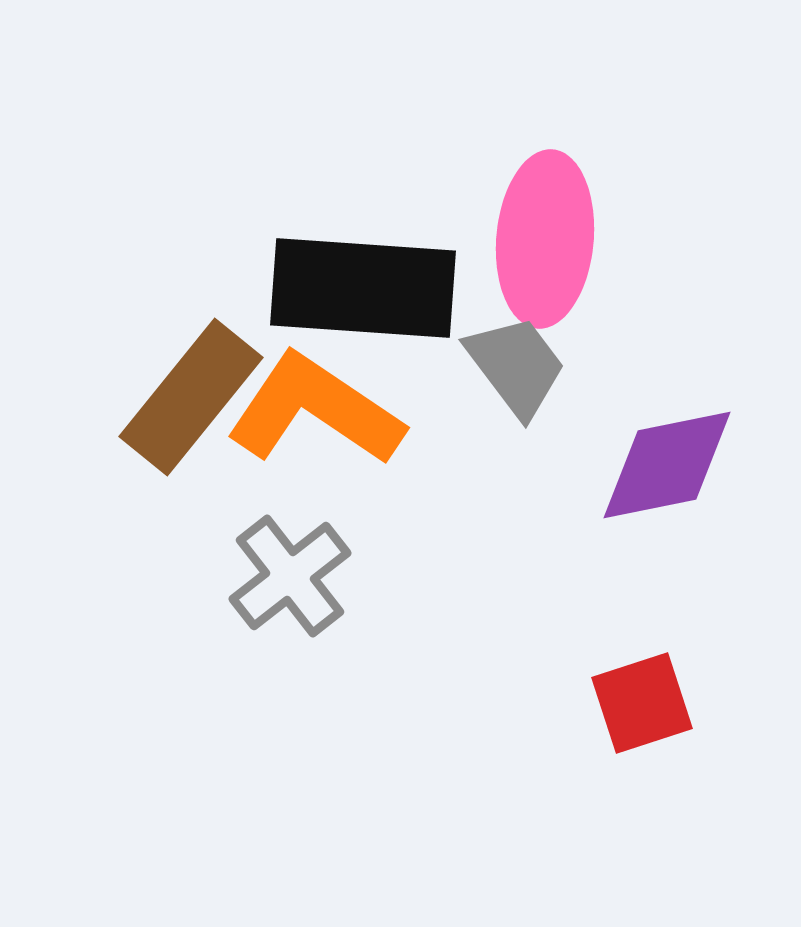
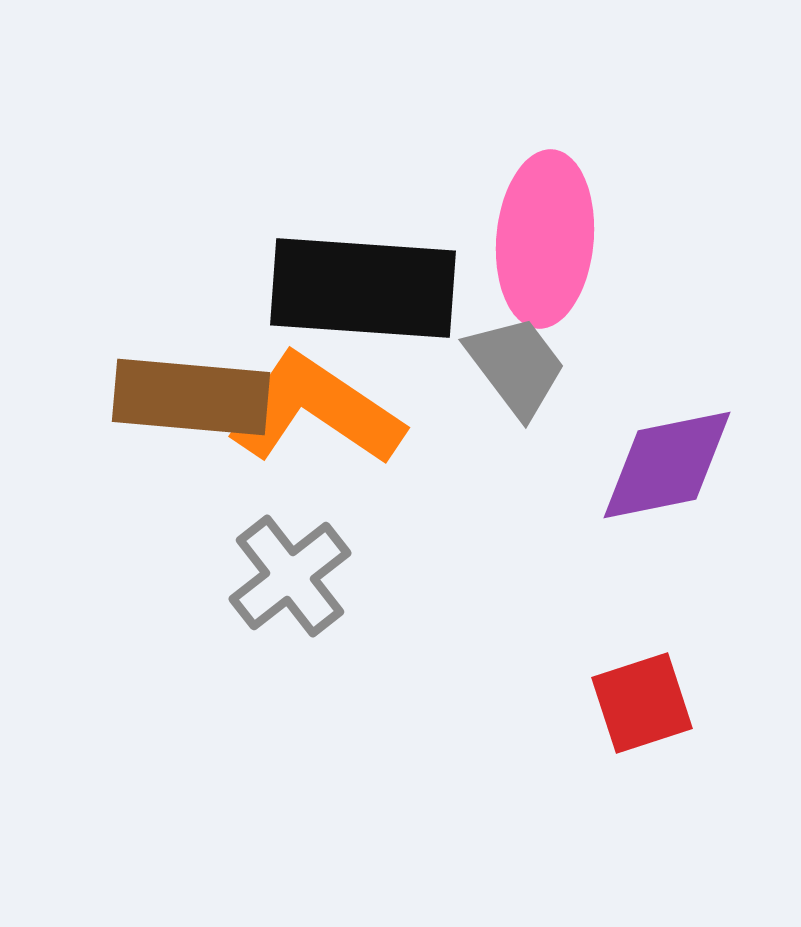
brown rectangle: rotated 56 degrees clockwise
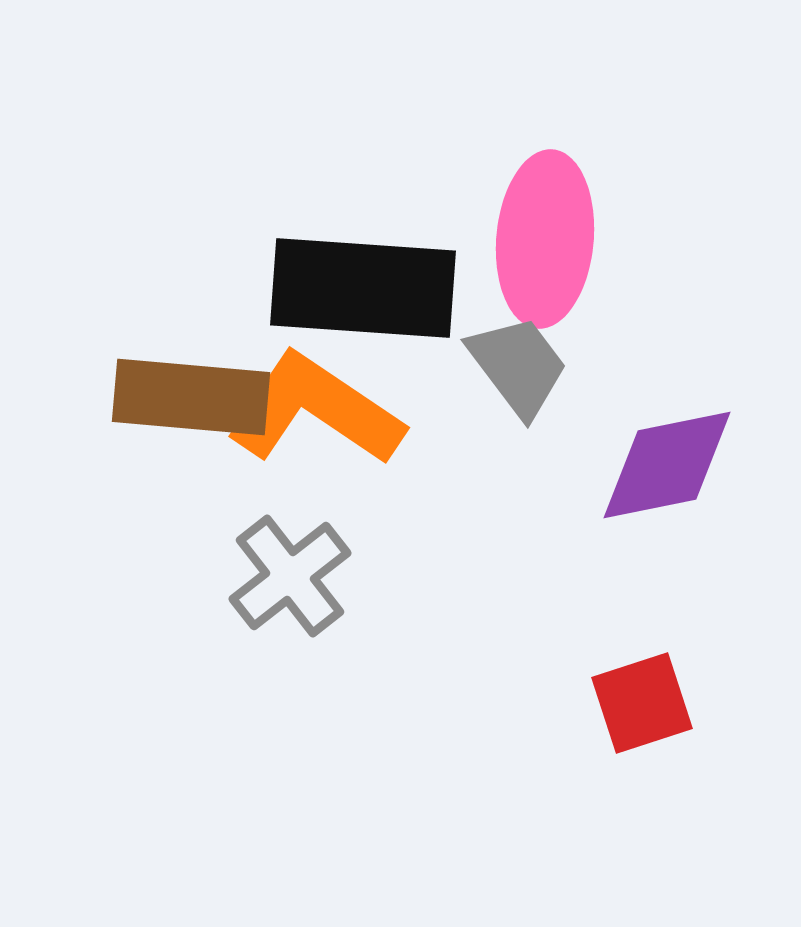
gray trapezoid: moved 2 px right
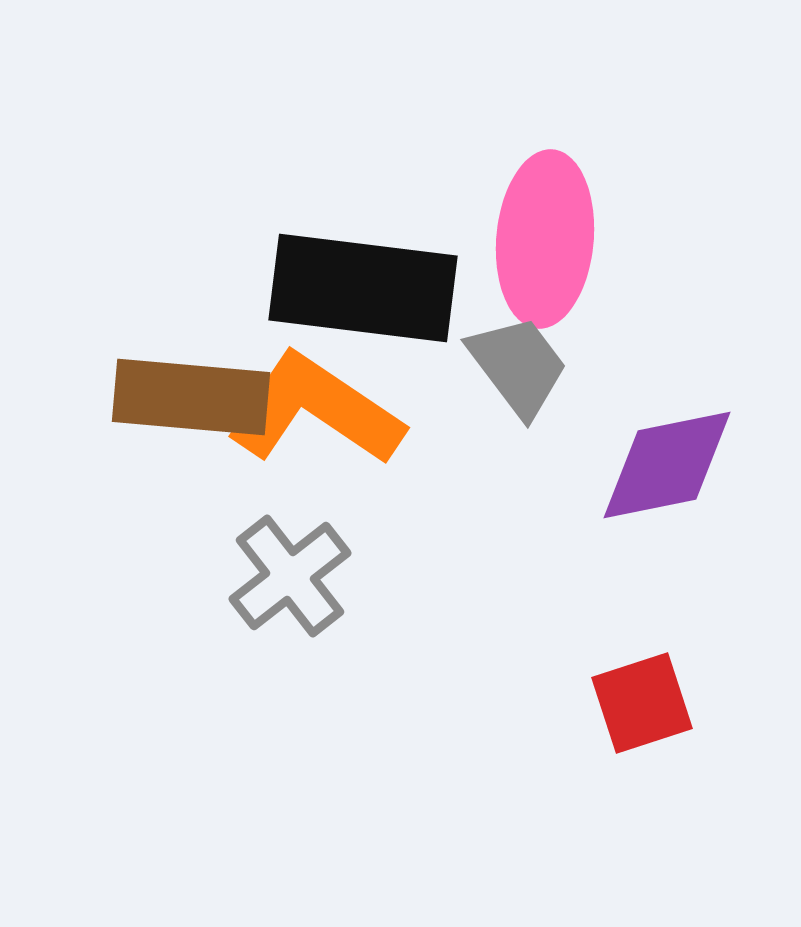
black rectangle: rotated 3 degrees clockwise
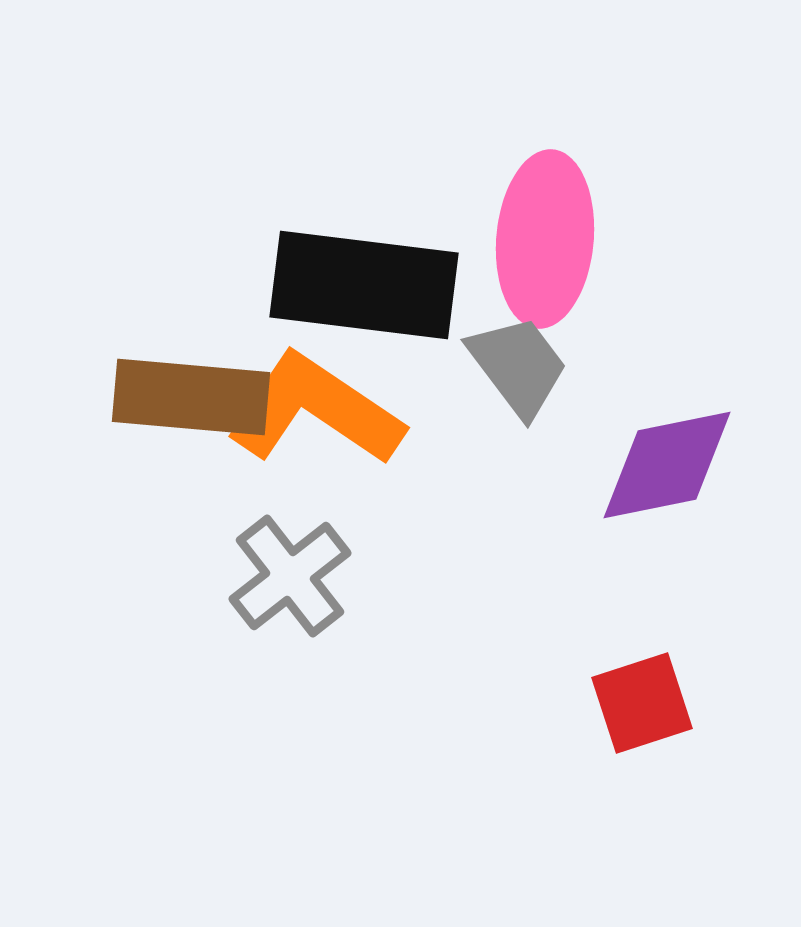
black rectangle: moved 1 px right, 3 px up
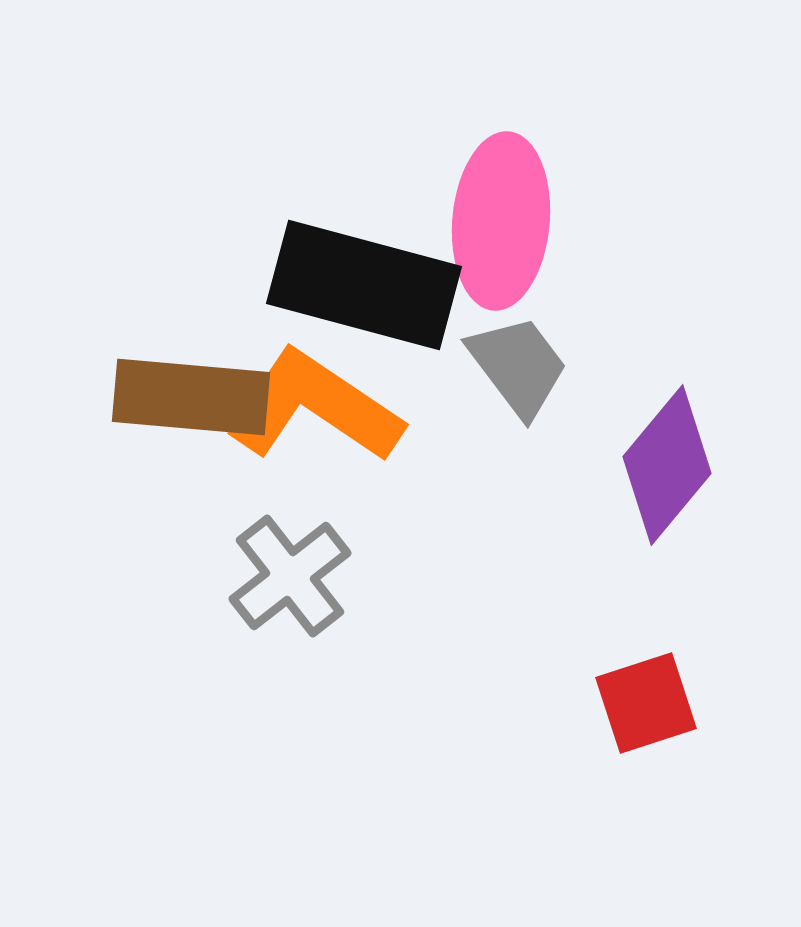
pink ellipse: moved 44 px left, 18 px up
black rectangle: rotated 8 degrees clockwise
orange L-shape: moved 1 px left, 3 px up
purple diamond: rotated 39 degrees counterclockwise
red square: moved 4 px right
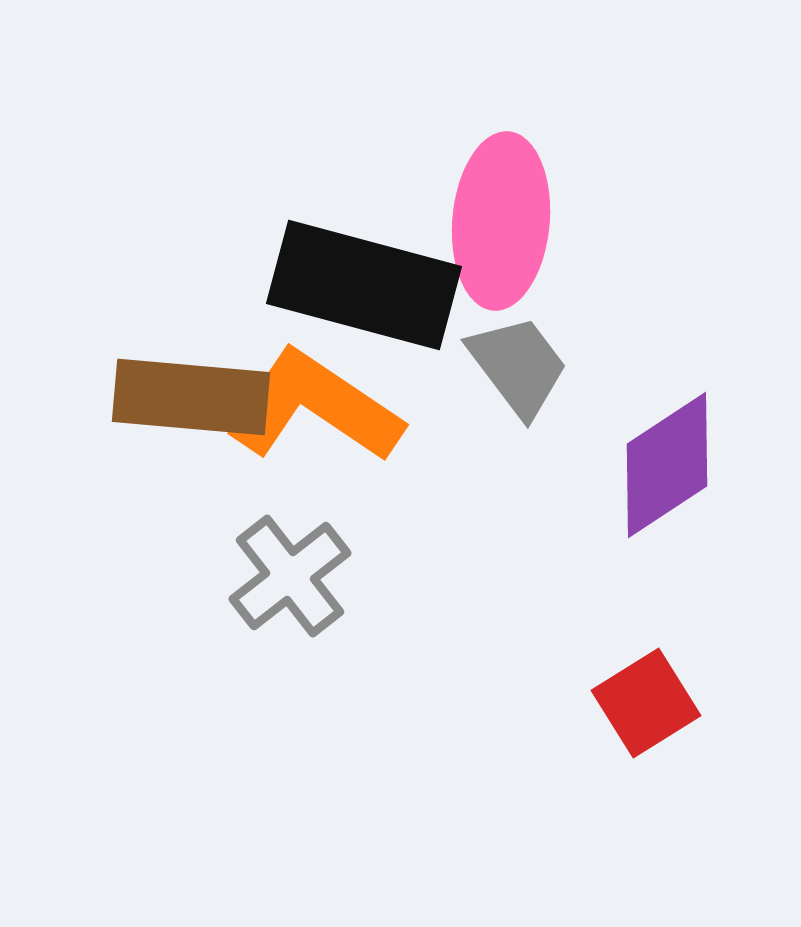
purple diamond: rotated 17 degrees clockwise
red square: rotated 14 degrees counterclockwise
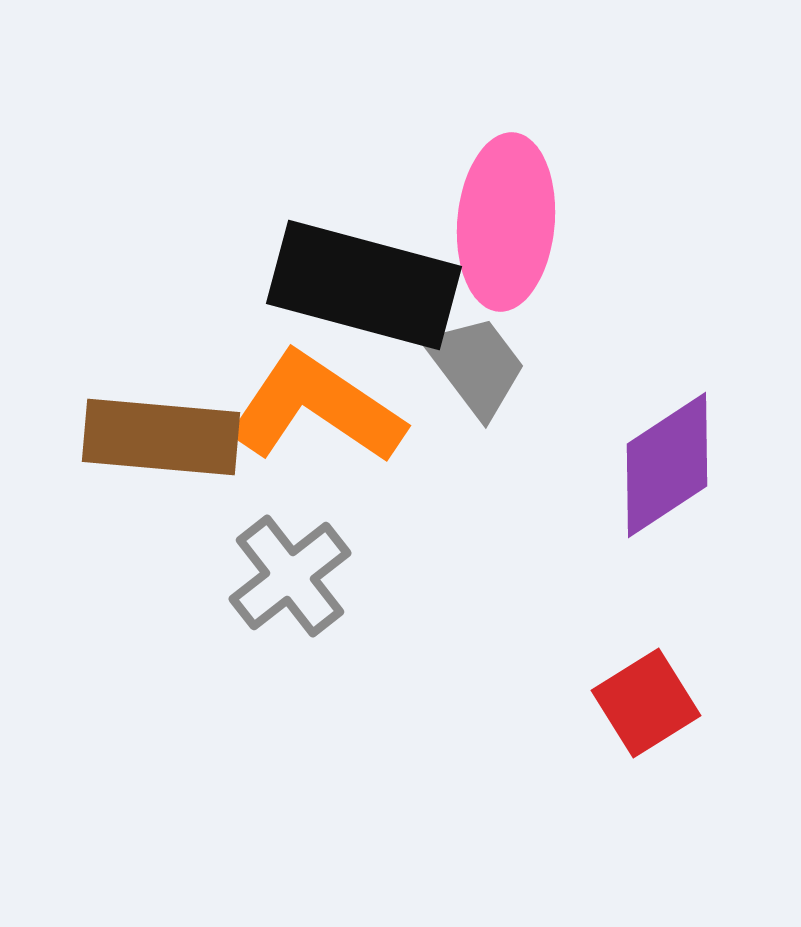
pink ellipse: moved 5 px right, 1 px down
gray trapezoid: moved 42 px left
brown rectangle: moved 30 px left, 40 px down
orange L-shape: moved 2 px right, 1 px down
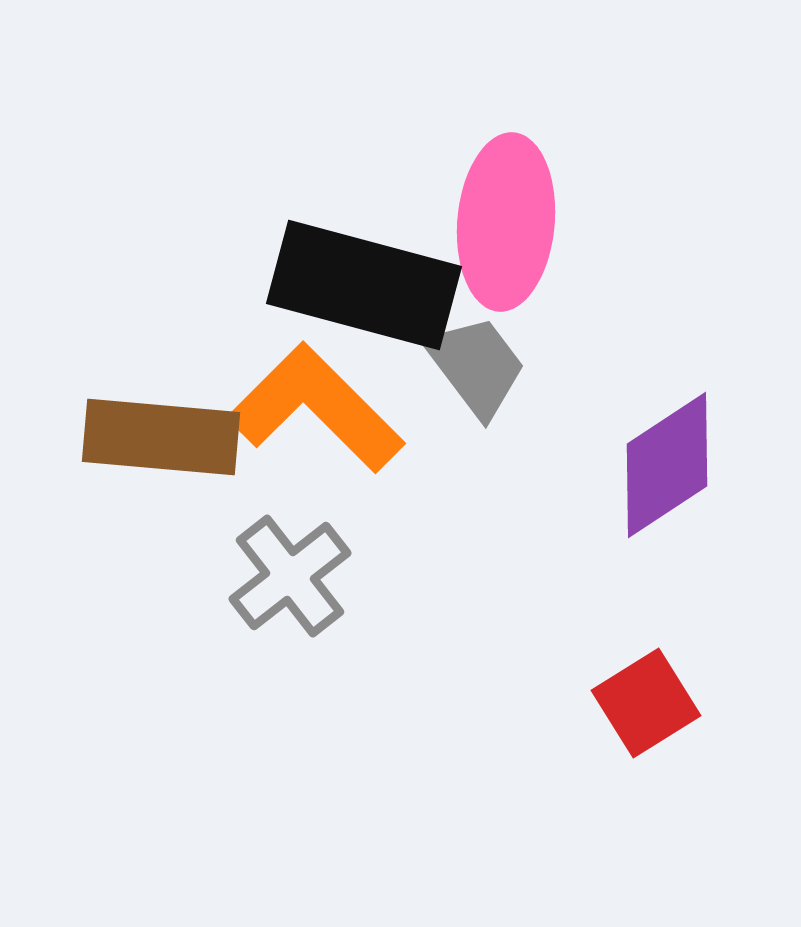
orange L-shape: rotated 11 degrees clockwise
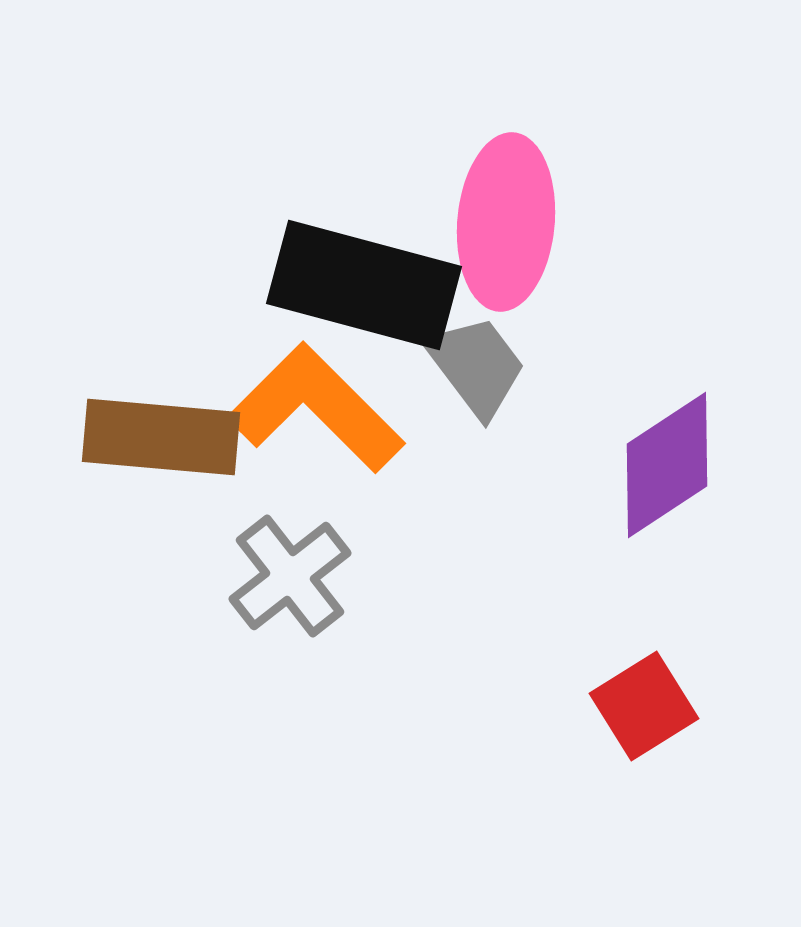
red square: moved 2 px left, 3 px down
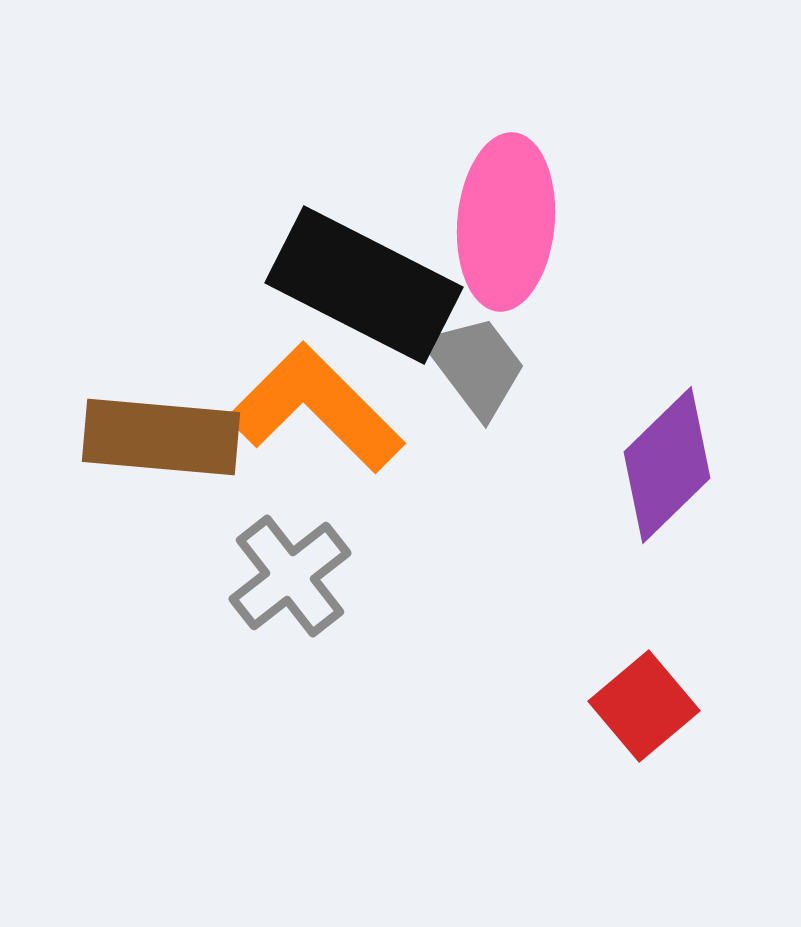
black rectangle: rotated 12 degrees clockwise
purple diamond: rotated 11 degrees counterclockwise
red square: rotated 8 degrees counterclockwise
